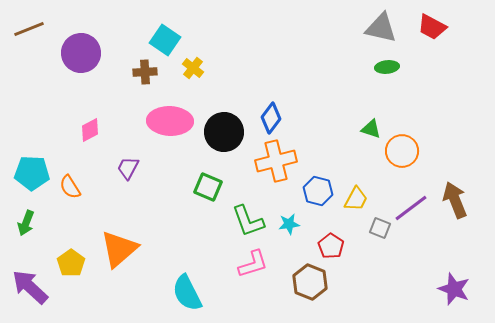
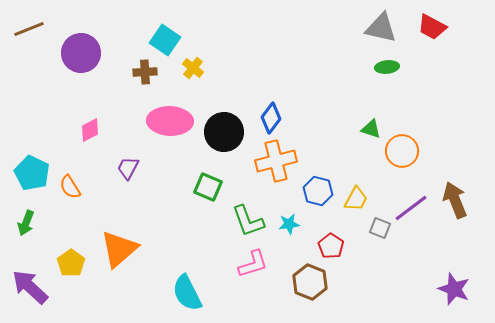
cyan pentagon: rotated 24 degrees clockwise
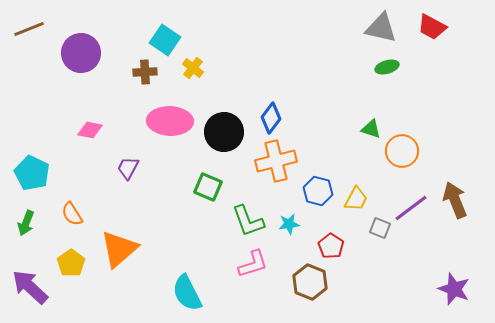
green ellipse: rotated 10 degrees counterclockwise
pink diamond: rotated 40 degrees clockwise
orange semicircle: moved 2 px right, 27 px down
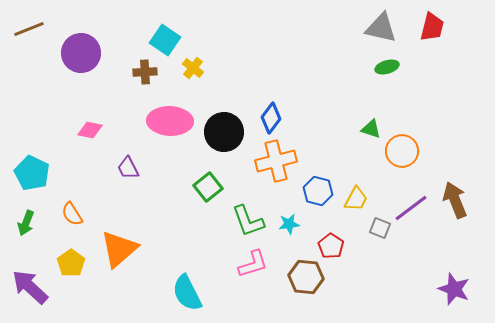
red trapezoid: rotated 104 degrees counterclockwise
purple trapezoid: rotated 55 degrees counterclockwise
green square: rotated 28 degrees clockwise
brown hexagon: moved 4 px left, 5 px up; rotated 16 degrees counterclockwise
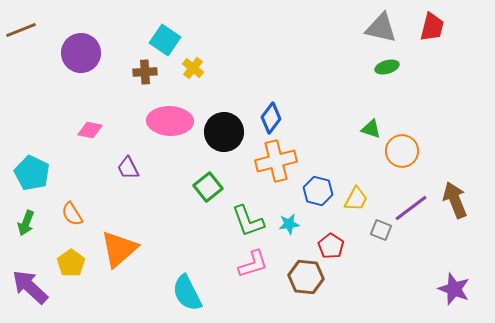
brown line: moved 8 px left, 1 px down
gray square: moved 1 px right, 2 px down
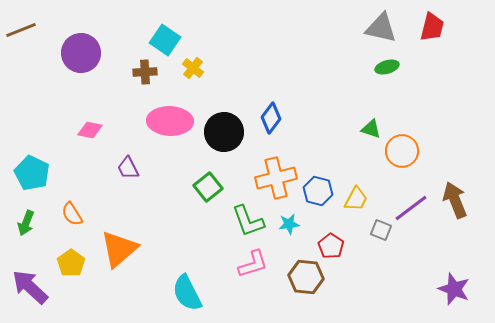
orange cross: moved 17 px down
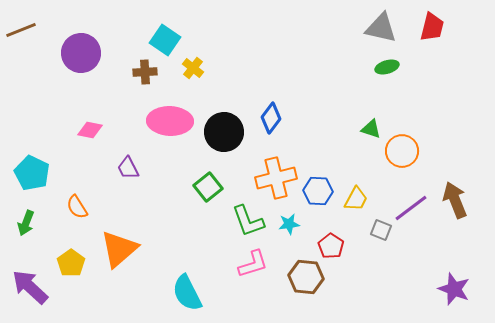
blue hexagon: rotated 12 degrees counterclockwise
orange semicircle: moved 5 px right, 7 px up
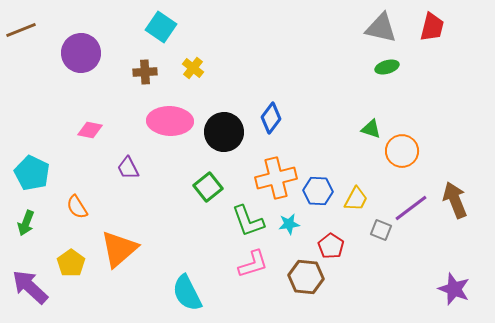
cyan square: moved 4 px left, 13 px up
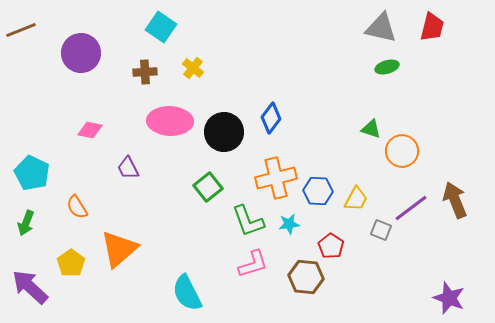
purple star: moved 5 px left, 9 px down
